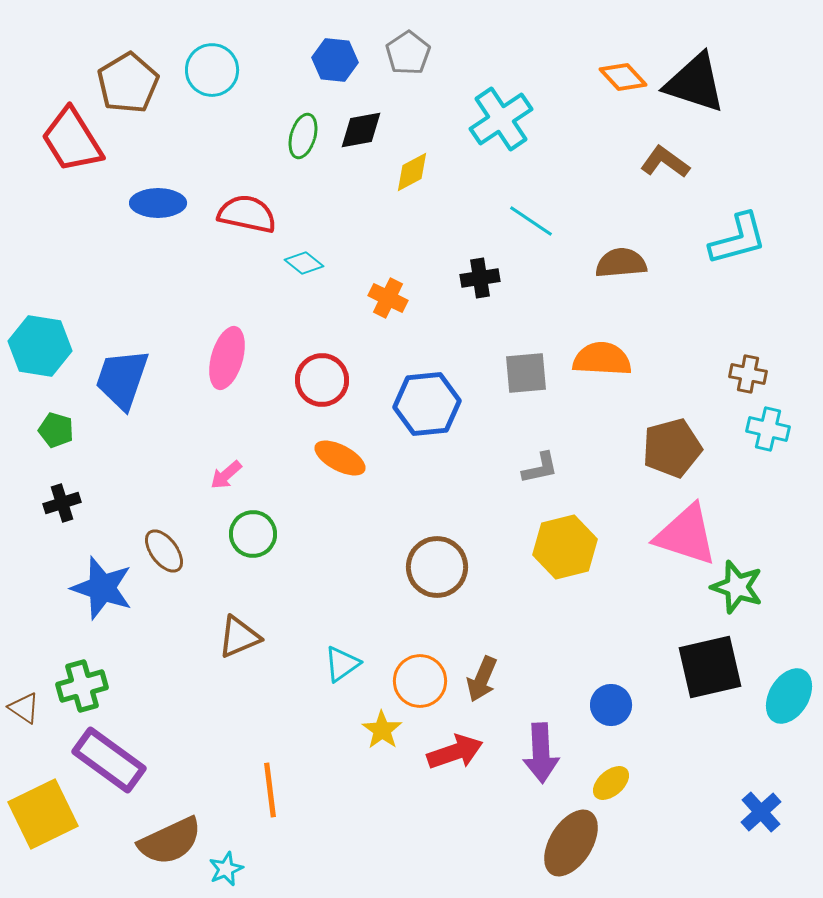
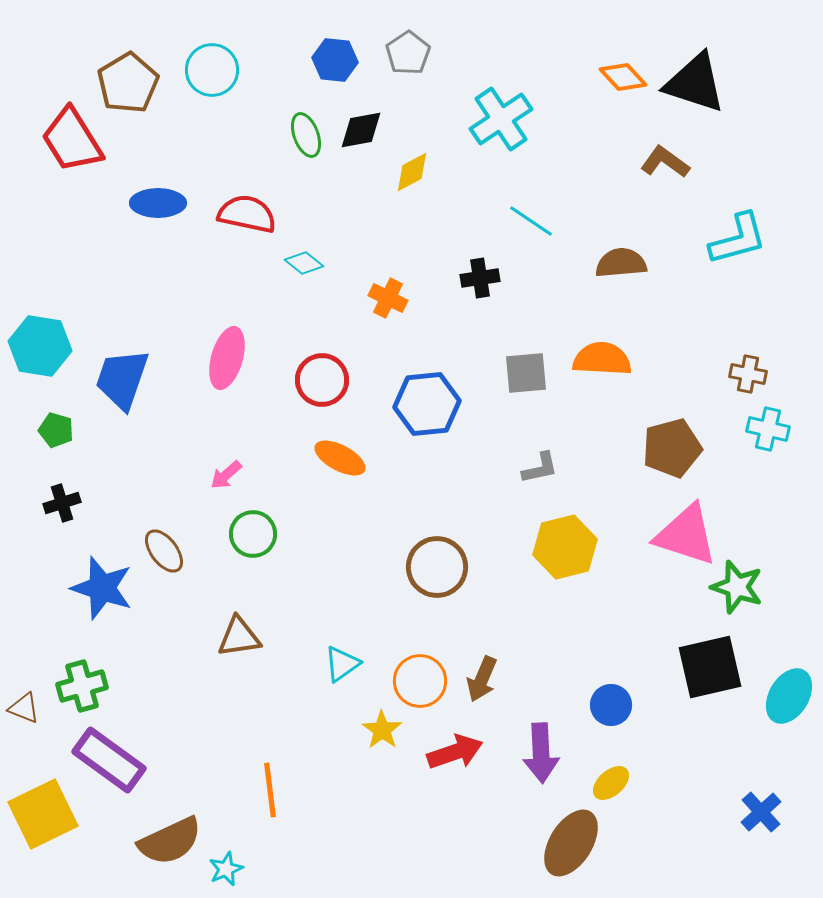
green ellipse at (303, 136): moved 3 px right, 1 px up; rotated 36 degrees counterclockwise
brown triangle at (239, 637): rotated 15 degrees clockwise
brown triangle at (24, 708): rotated 12 degrees counterclockwise
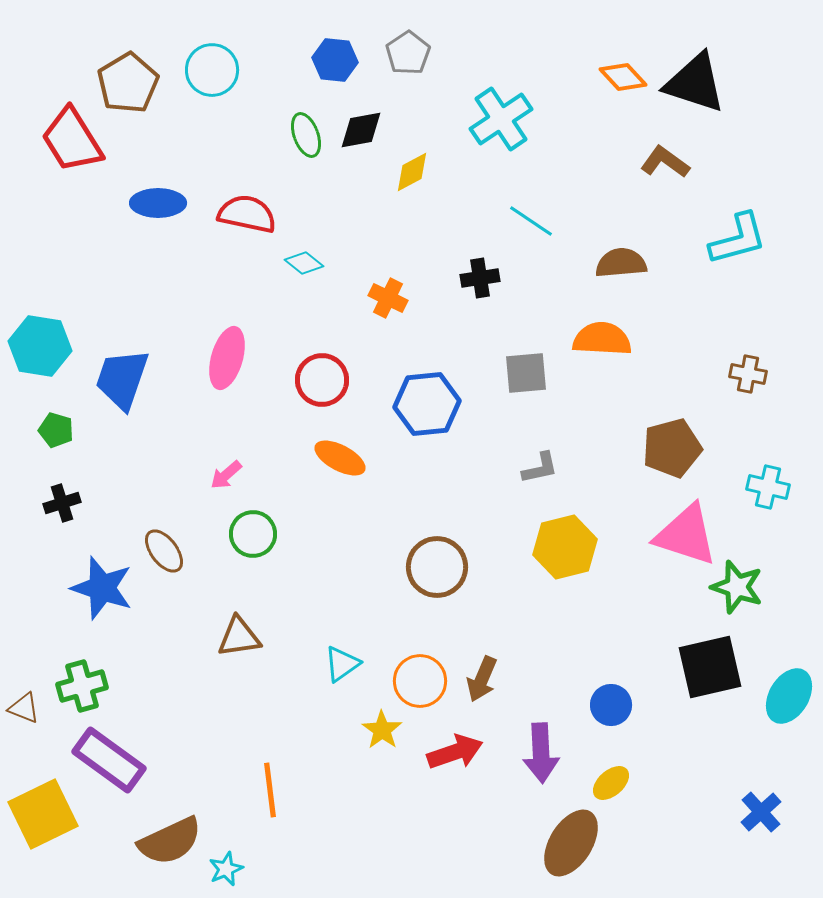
orange semicircle at (602, 359): moved 20 px up
cyan cross at (768, 429): moved 58 px down
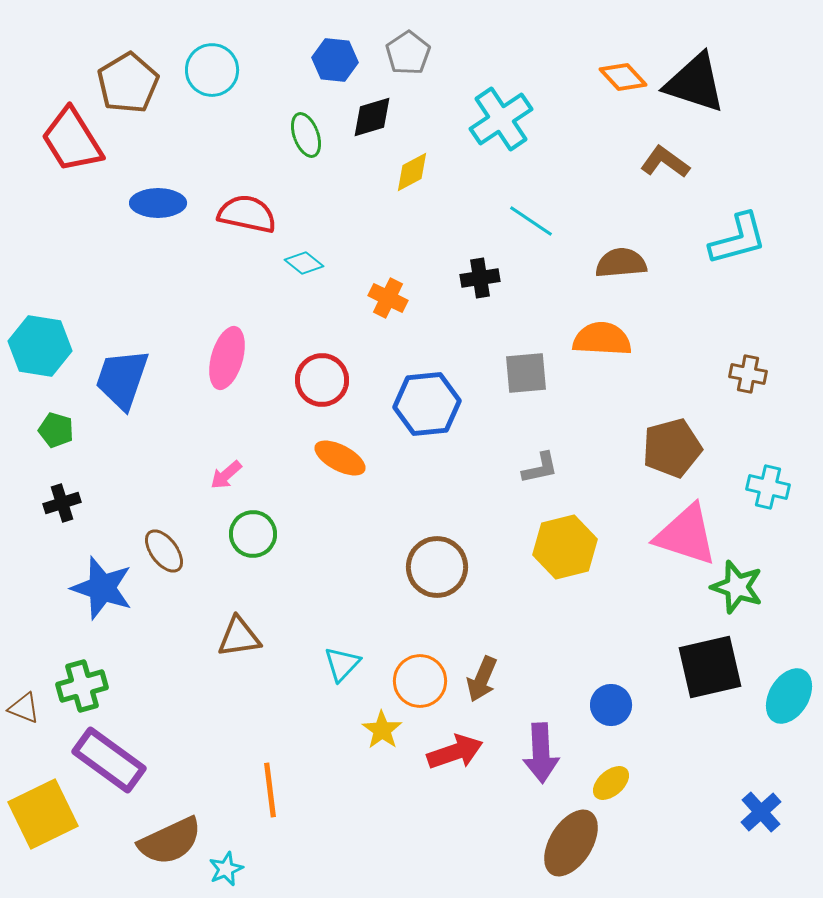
black diamond at (361, 130): moved 11 px right, 13 px up; rotated 6 degrees counterclockwise
cyan triangle at (342, 664): rotated 12 degrees counterclockwise
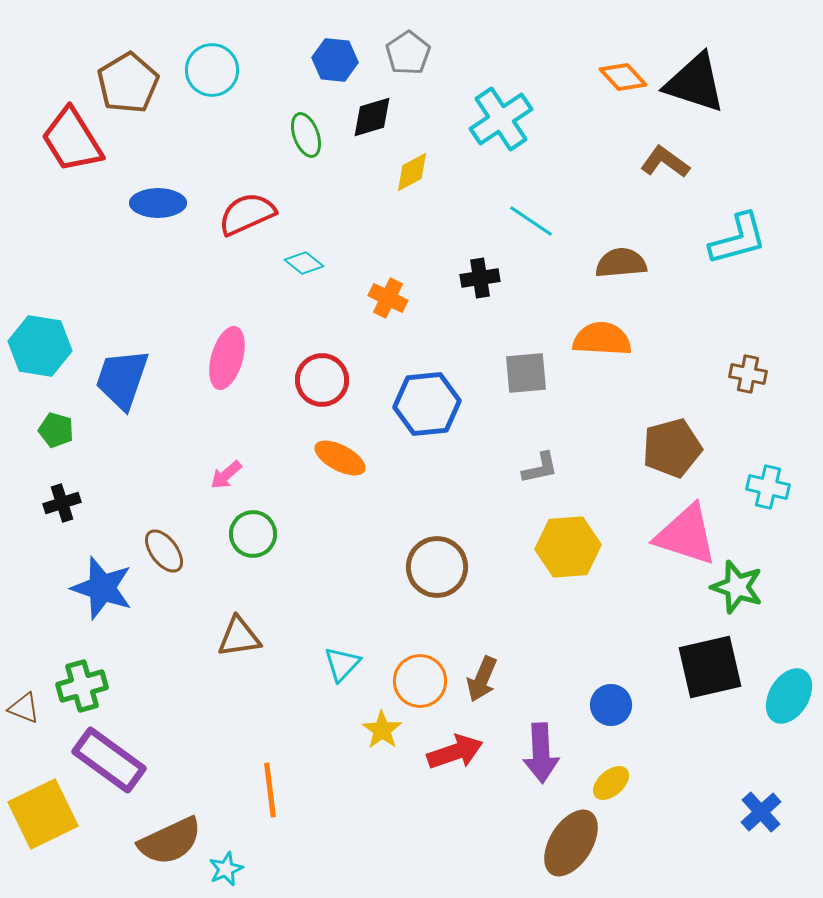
red semicircle at (247, 214): rotated 36 degrees counterclockwise
yellow hexagon at (565, 547): moved 3 px right; rotated 10 degrees clockwise
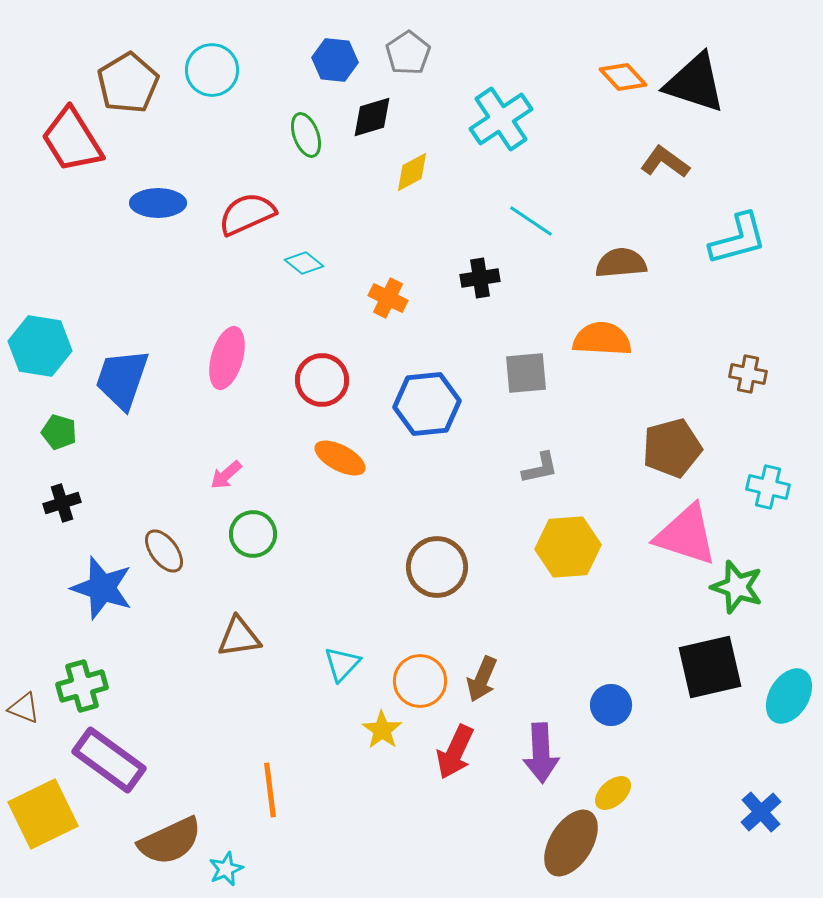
green pentagon at (56, 430): moved 3 px right, 2 px down
red arrow at (455, 752): rotated 134 degrees clockwise
yellow ellipse at (611, 783): moved 2 px right, 10 px down
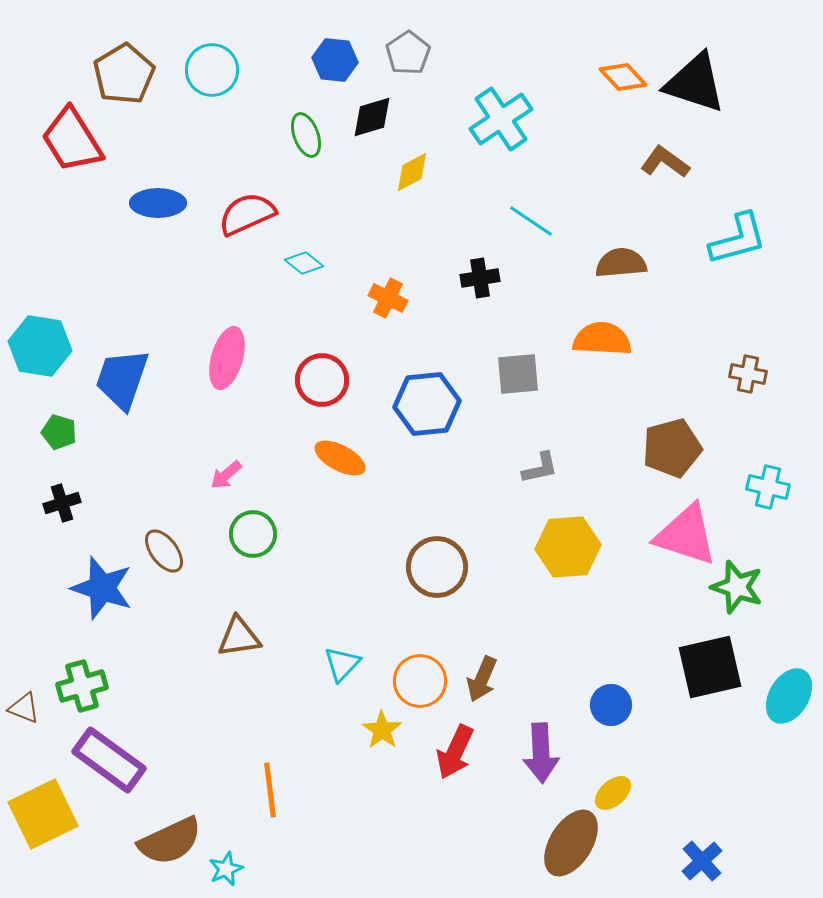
brown pentagon at (128, 83): moved 4 px left, 9 px up
gray square at (526, 373): moved 8 px left, 1 px down
blue cross at (761, 812): moved 59 px left, 49 px down
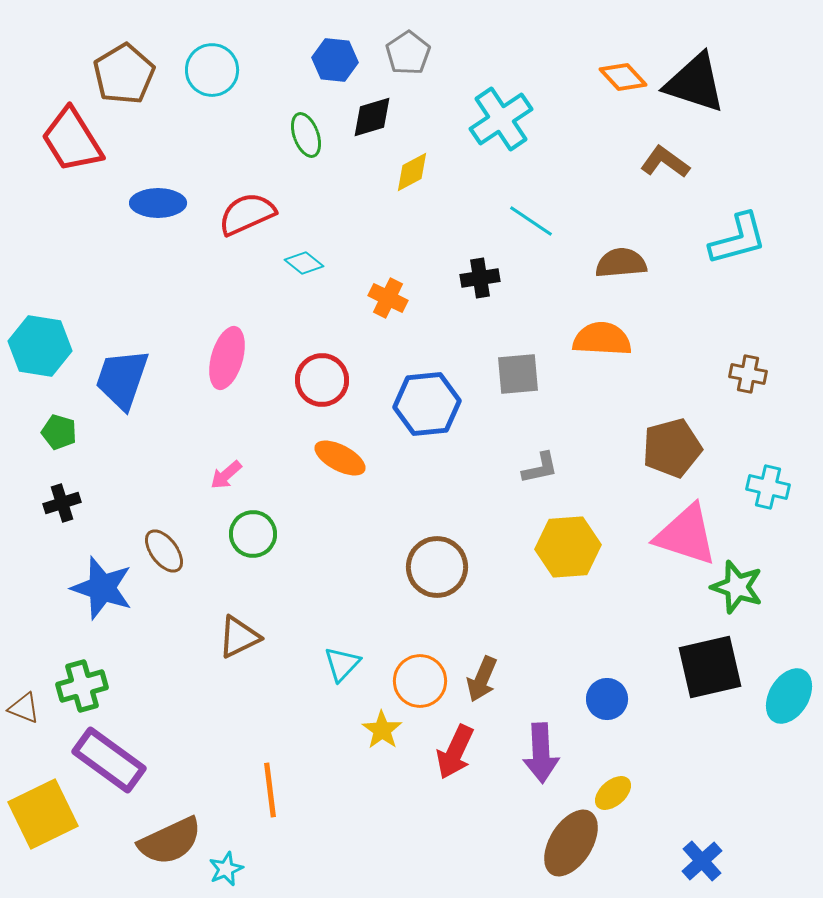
brown triangle at (239, 637): rotated 18 degrees counterclockwise
blue circle at (611, 705): moved 4 px left, 6 px up
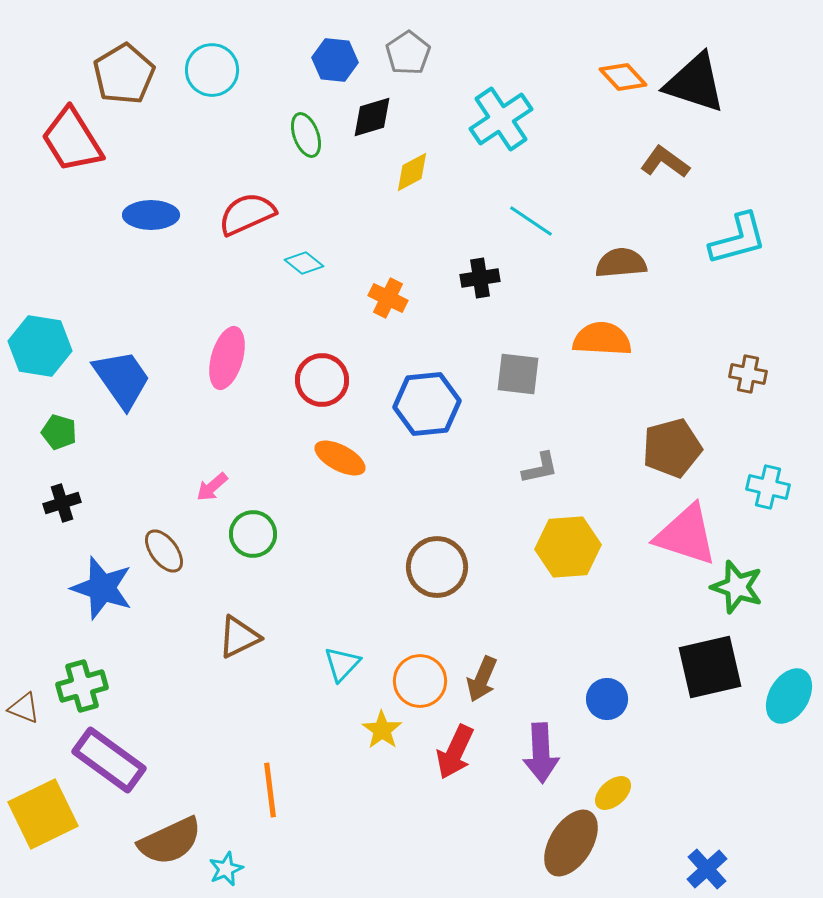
blue ellipse at (158, 203): moved 7 px left, 12 px down
gray square at (518, 374): rotated 12 degrees clockwise
blue trapezoid at (122, 379): rotated 126 degrees clockwise
pink arrow at (226, 475): moved 14 px left, 12 px down
blue cross at (702, 861): moved 5 px right, 8 px down
